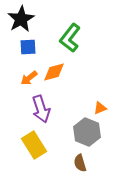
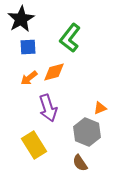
purple arrow: moved 7 px right, 1 px up
brown semicircle: rotated 18 degrees counterclockwise
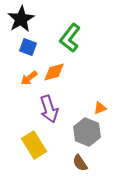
blue square: rotated 24 degrees clockwise
purple arrow: moved 1 px right, 1 px down
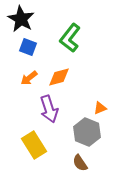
black star: rotated 12 degrees counterclockwise
orange diamond: moved 5 px right, 5 px down
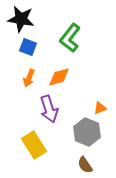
black star: rotated 20 degrees counterclockwise
orange arrow: rotated 30 degrees counterclockwise
brown semicircle: moved 5 px right, 2 px down
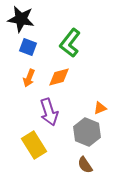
green L-shape: moved 5 px down
purple arrow: moved 3 px down
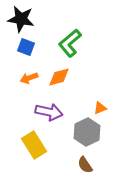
green L-shape: rotated 12 degrees clockwise
blue square: moved 2 px left
orange arrow: rotated 48 degrees clockwise
purple arrow: rotated 60 degrees counterclockwise
gray hexagon: rotated 12 degrees clockwise
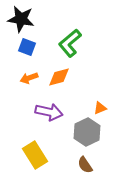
blue square: moved 1 px right
yellow rectangle: moved 1 px right, 10 px down
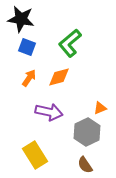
orange arrow: rotated 144 degrees clockwise
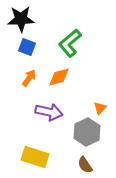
black star: rotated 12 degrees counterclockwise
orange triangle: rotated 24 degrees counterclockwise
yellow rectangle: moved 2 px down; rotated 40 degrees counterclockwise
